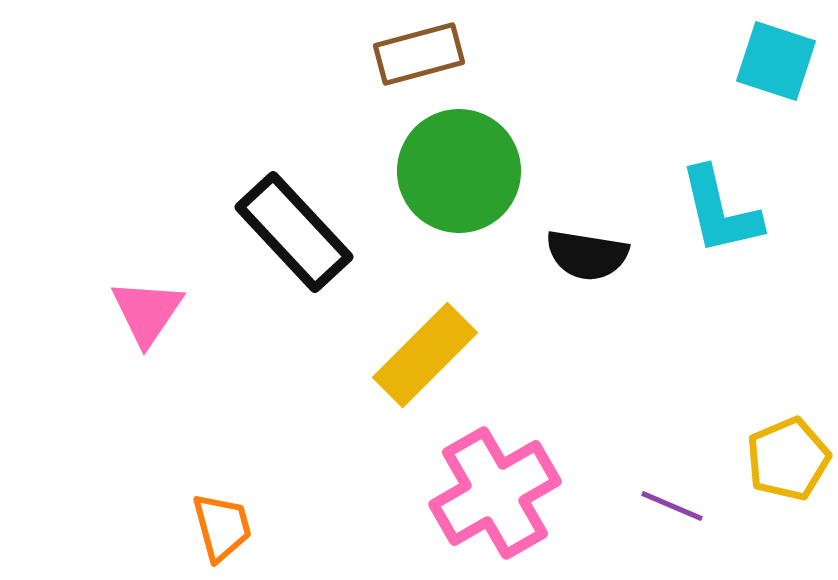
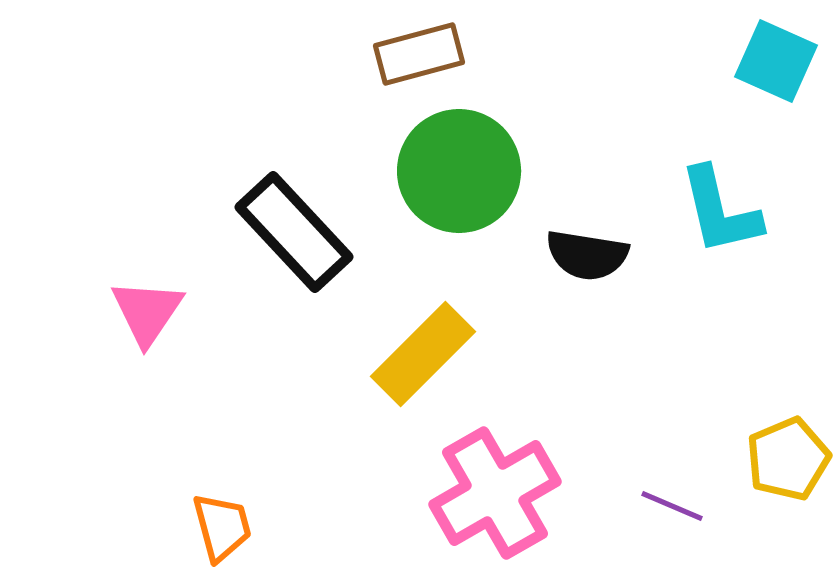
cyan square: rotated 6 degrees clockwise
yellow rectangle: moved 2 px left, 1 px up
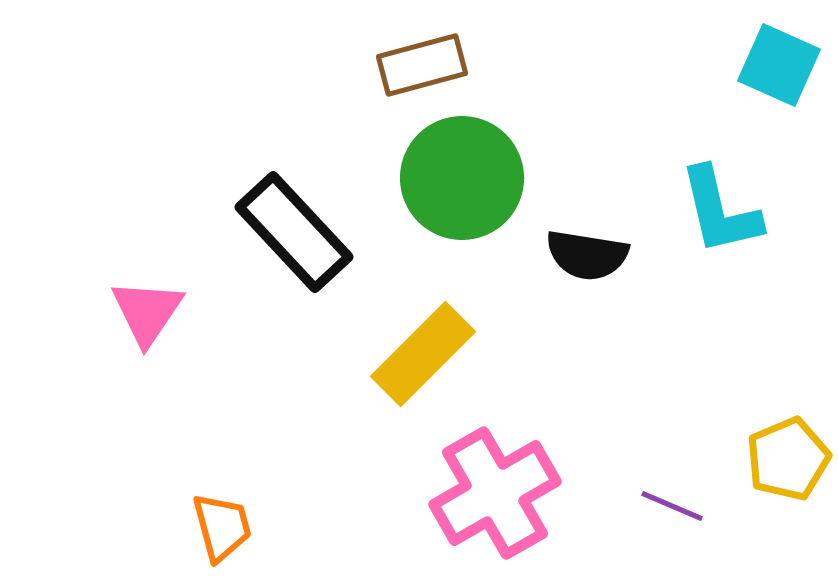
brown rectangle: moved 3 px right, 11 px down
cyan square: moved 3 px right, 4 px down
green circle: moved 3 px right, 7 px down
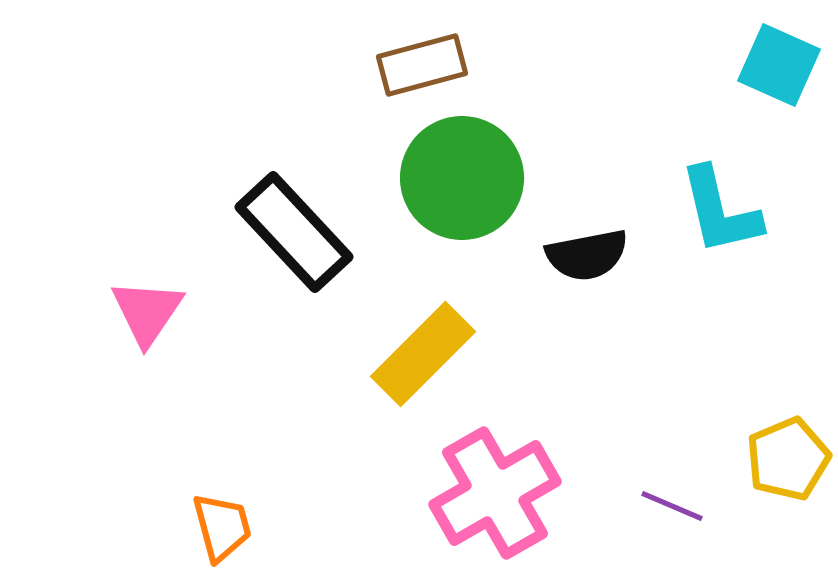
black semicircle: rotated 20 degrees counterclockwise
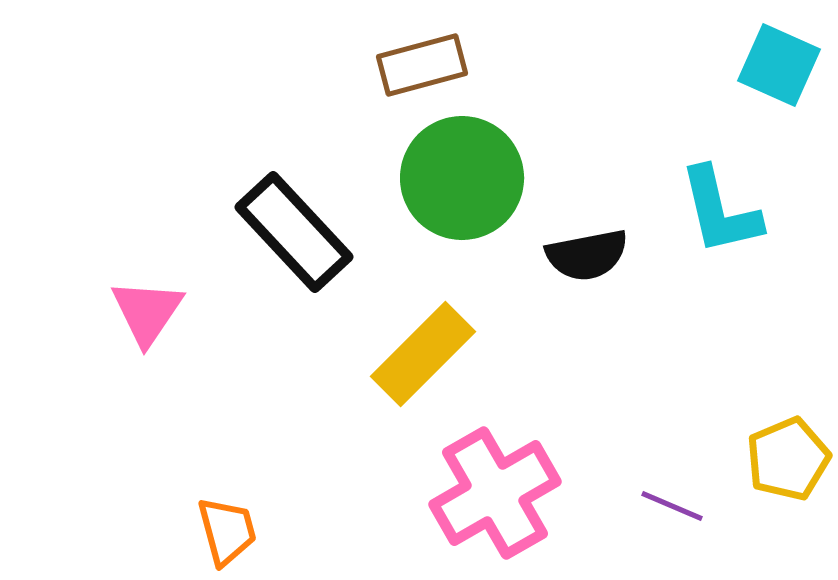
orange trapezoid: moved 5 px right, 4 px down
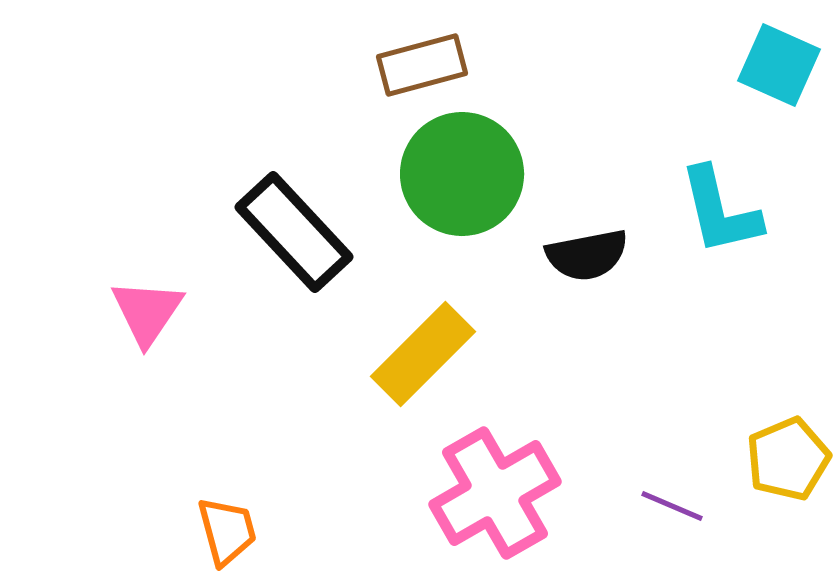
green circle: moved 4 px up
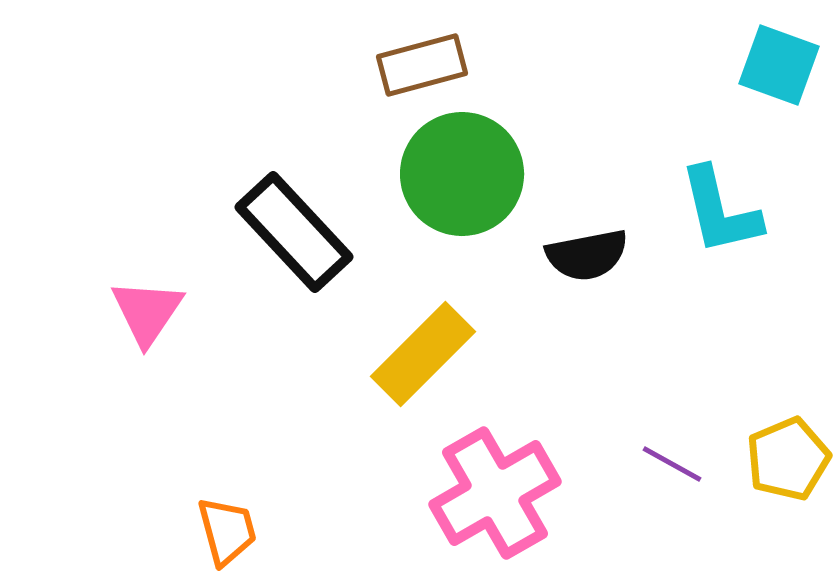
cyan square: rotated 4 degrees counterclockwise
purple line: moved 42 px up; rotated 6 degrees clockwise
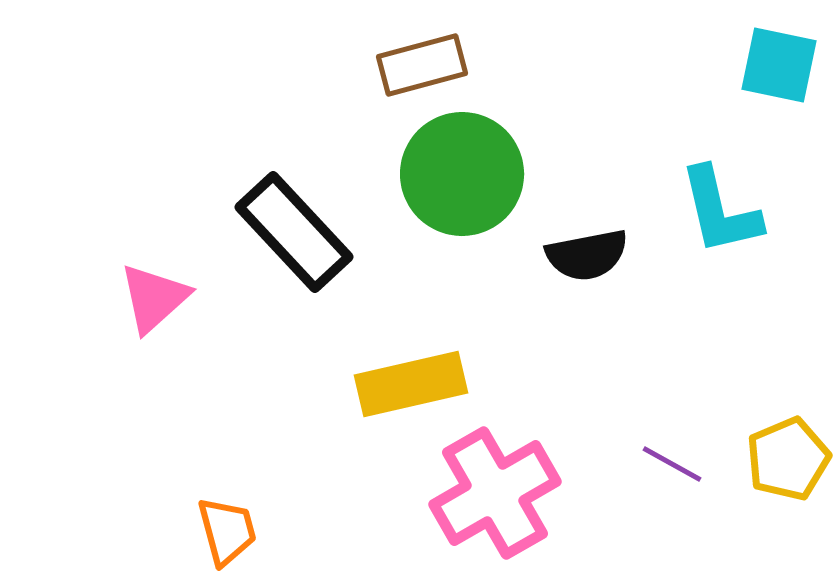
cyan square: rotated 8 degrees counterclockwise
pink triangle: moved 7 px right, 14 px up; rotated 14 degrees clockwise
yellow rectangle: moved 12 px left, 30 px down; rotated 32 degrees clockwise
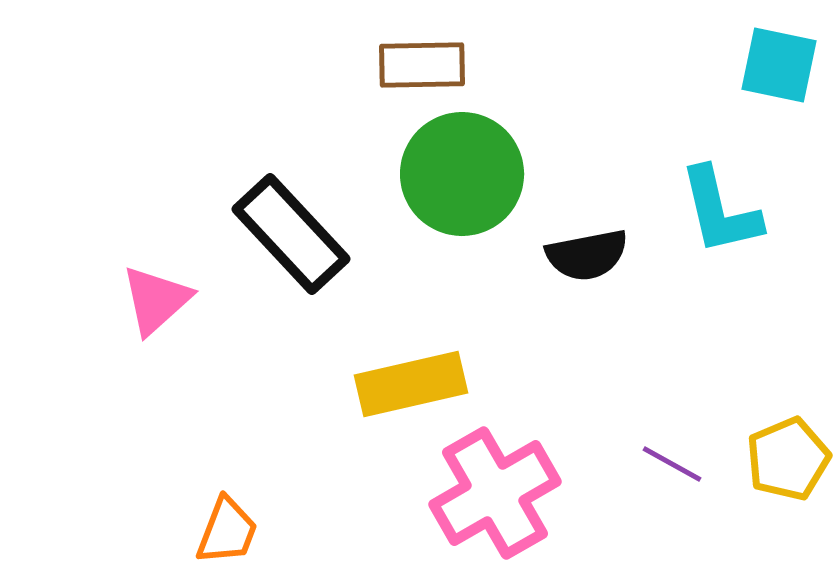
brown rectangle: rotated 14 degrees clockwise
black rectangle: moved 3 px left, 2 px down
pink triangle: moved 2 px right, 2 px down
orange trapezoid: rotated 36 degrees clockwise
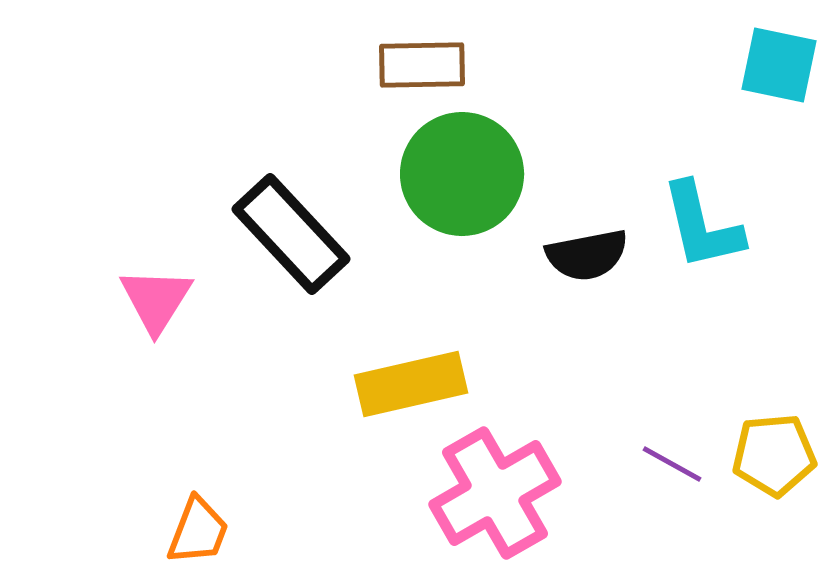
cyan L-shape: moved 18 px left, 15 px down
pink triangle: rotated 16 degrees counterclockwise
yellow pentagon: moved 14 px left, 4 px up; rotated 18 degrees clockwise
orange trapezoid: moved 29 px left
